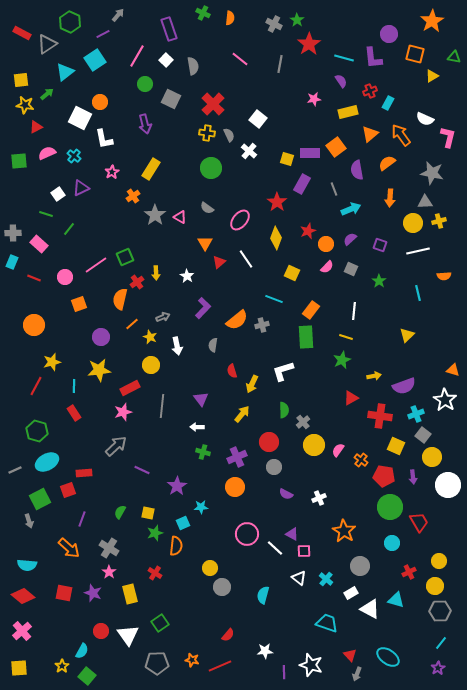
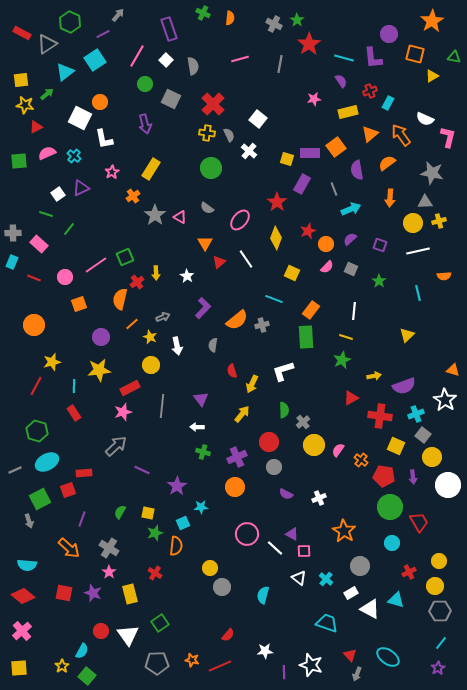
pink line at (240, 59): rotated 54 degrees counterclockwise
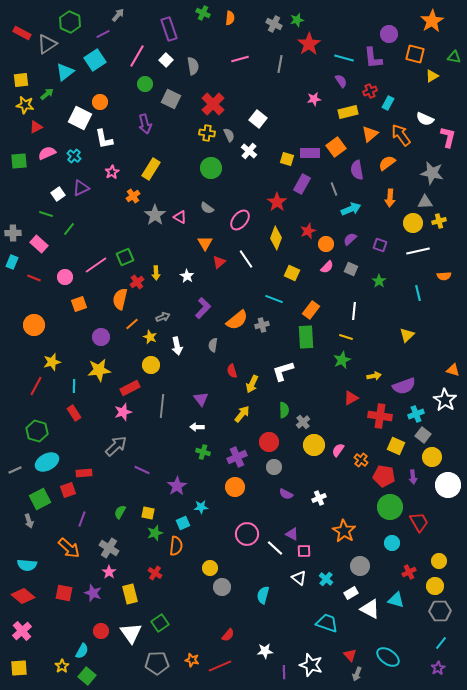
green star at (297, 20): rotated 24 degrees clockwise
white triangle at (128, 635): moved 3 px right, 2 px up
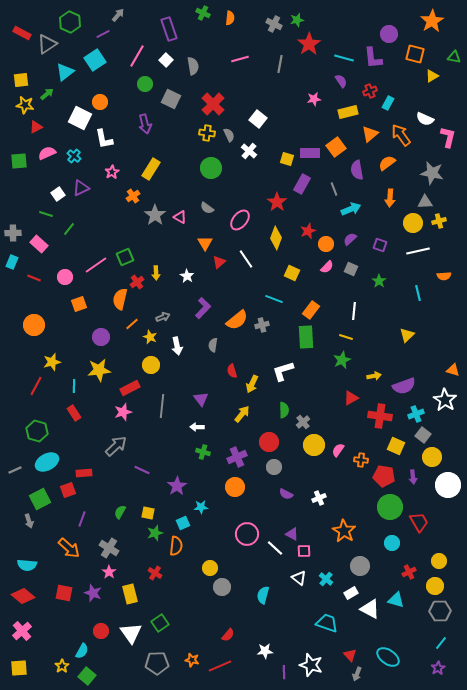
orange cross at (361, 460): rotated 32 degrees counterclockwise
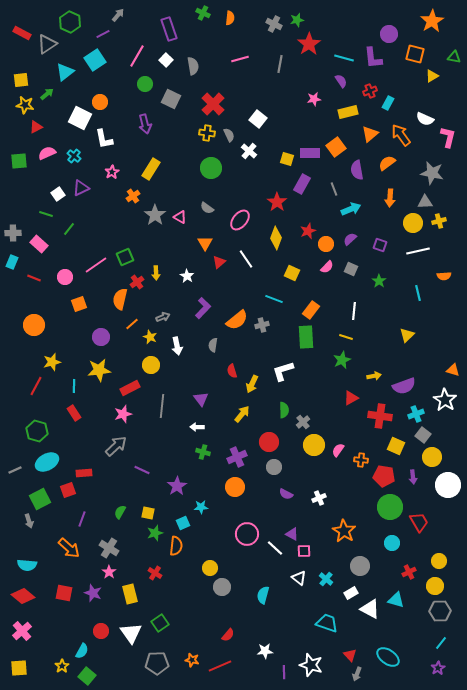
pink star at (123, 412): moved 2 px down
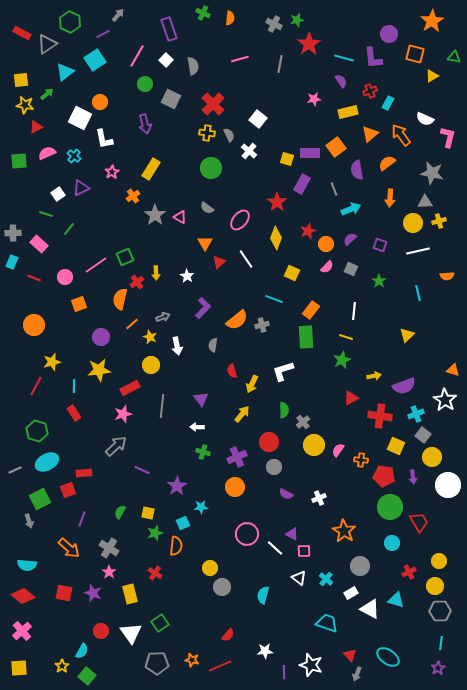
orange semicircle at (444, 276): moved 3 px right
cyan line at (441, 643): rotated 32 degrees counterclockwise
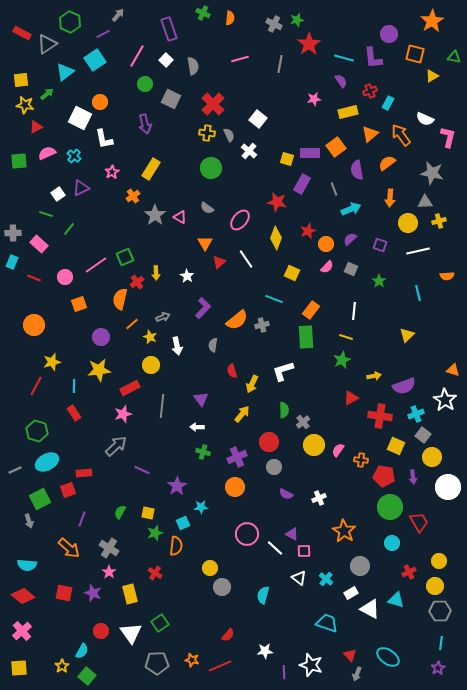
red star at (277, 202): rotated 24 degrees counterclockwise
yellow circle at (413, 223): moved 5 px left
white circle at (448, 485): moved 2 px down
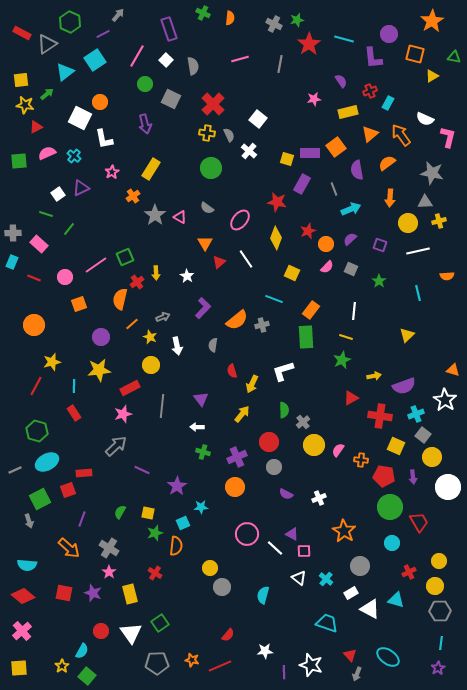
cyan line at (344, 58): moved 19 px up
